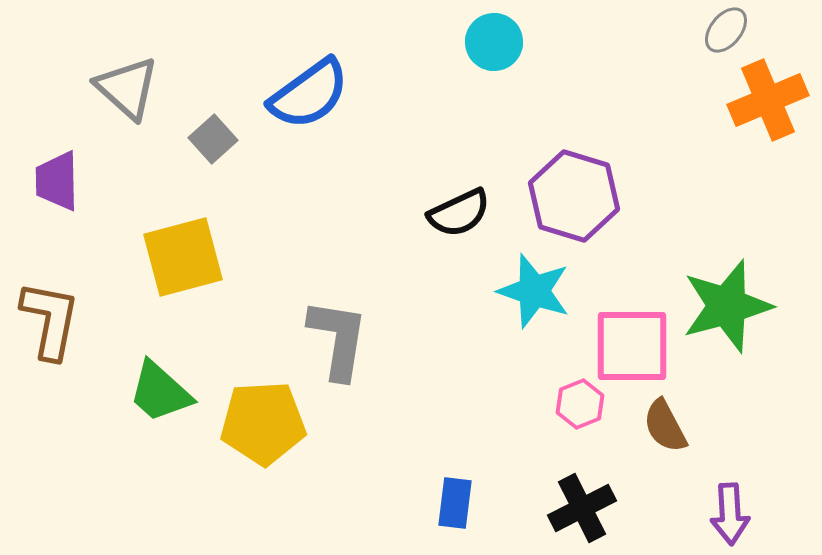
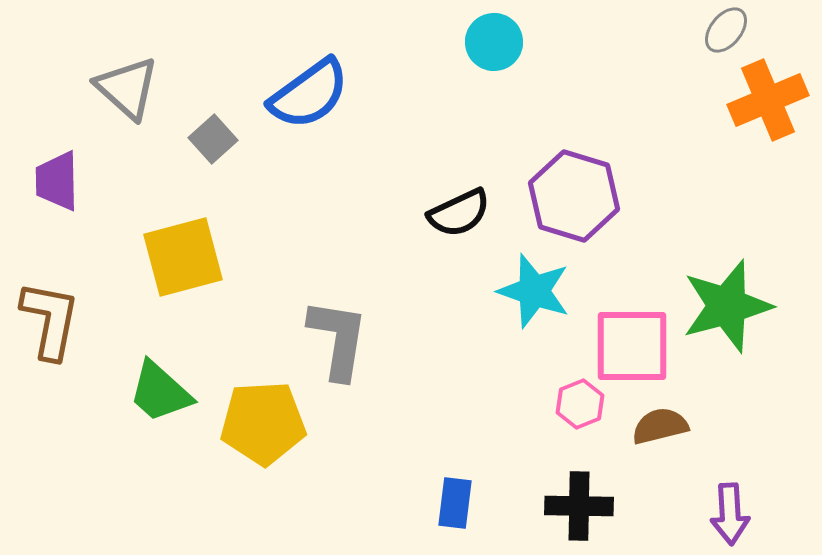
brown semicircle: moved 5 px left; rotated 104 degrees clockwise
black cross: moved 3 px left, 2 px up; rotated 28 degrees clockwise
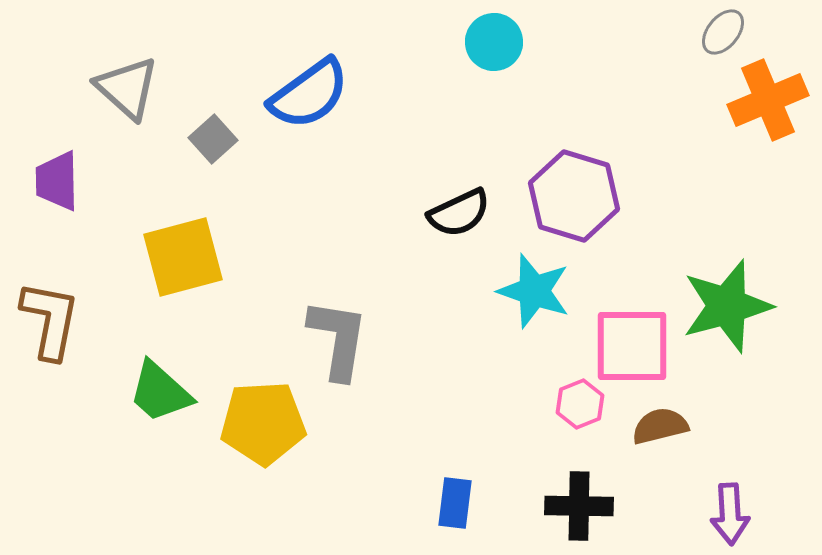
gray ellipse: moved 3 px left, 2 px down
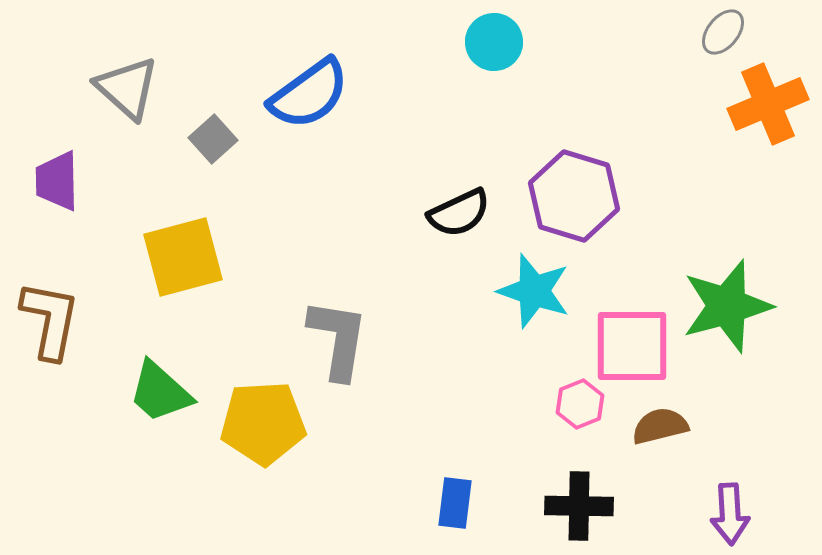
orange cross: moved 4 px down
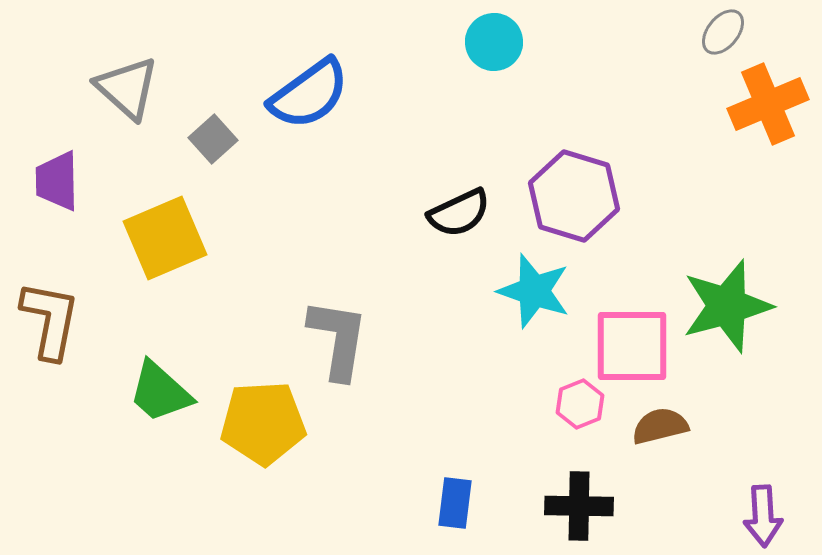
yellow square: moved 18 px left, 19 px up; rotated 8 degrees counterclockwise
purple arrow: moved 33 px right, 2 px down
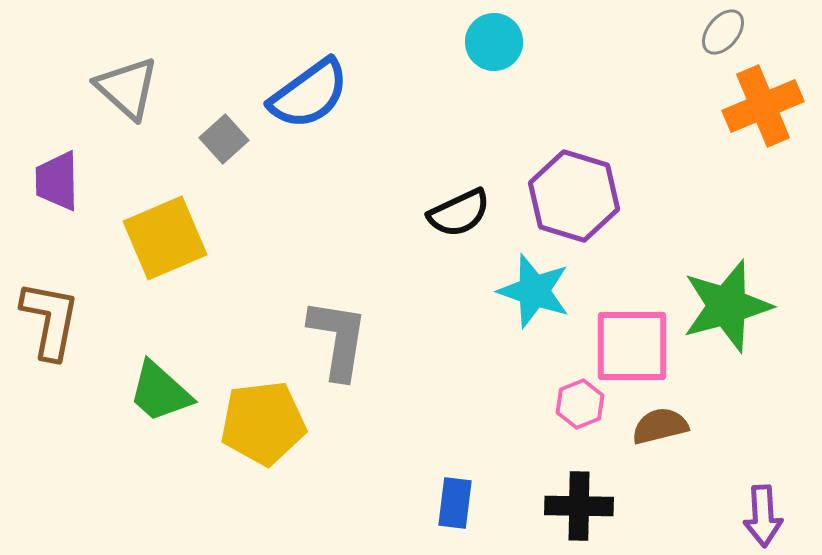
orange cross: moved 5 px left, 2 px down
gray square: moved 11 px right
yellow pentagon: rotated 4 degrees counterclockwise
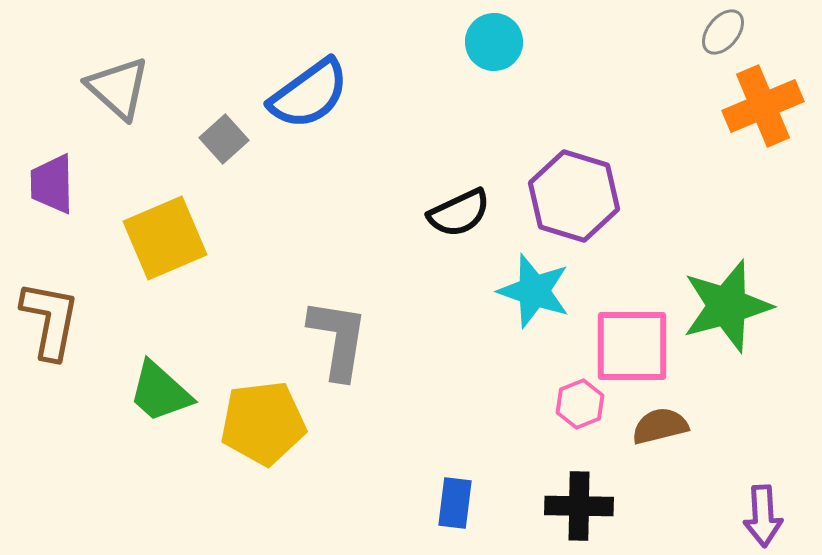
gray triangle: moved 9 px left
purple trapezoid: moved 5 px left, 3 px down
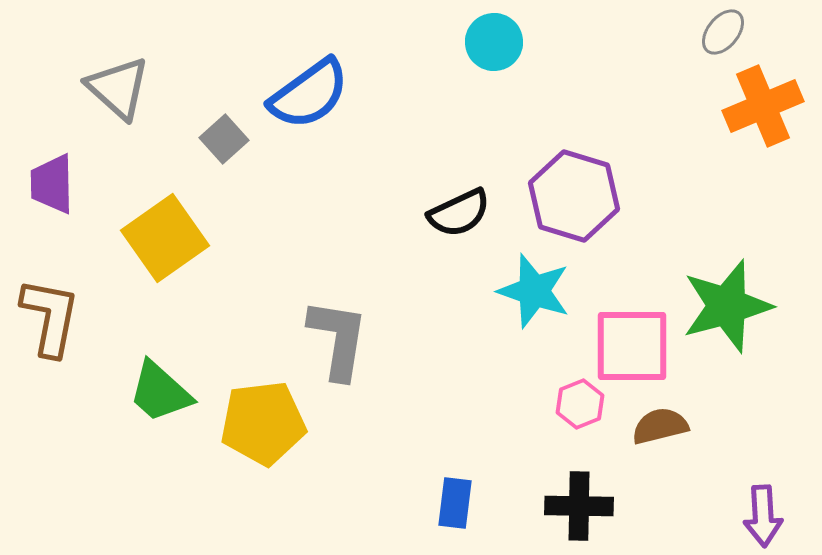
yellow square: rotated 12 degrees counterclockwise
brown L-shape: moved 3 px up
